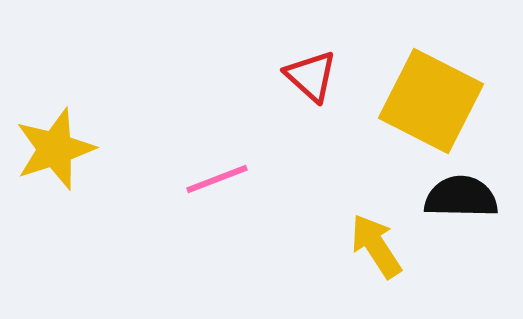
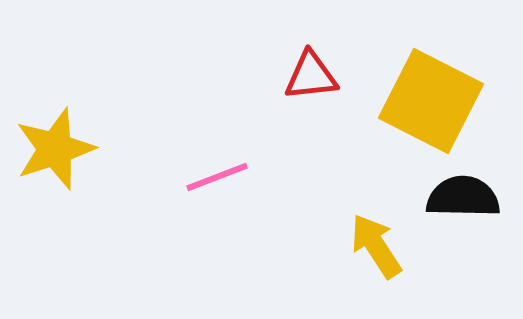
red triangle: rotated 48 degrees counterclockwise
pink line: moved 2 px up
black semicircle: moved 2 px right
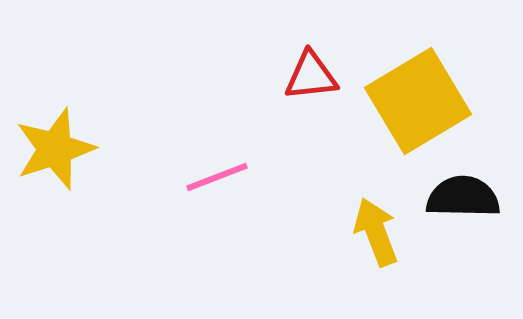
yellow square: moved 13 px left; rotated 32 degrees clockwise
yellow arrow: moved 14 px up; rotated 12 degrees clockwise
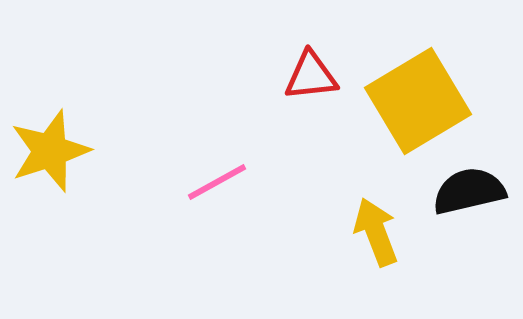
yellow star: moved 5 px left, 2 px down
pink line: moved 5 px down; rotated 8 degrees counterclockwise
black semicircle: moved 6 px right, 6 px up; rotated 14 degrees counterclockwise
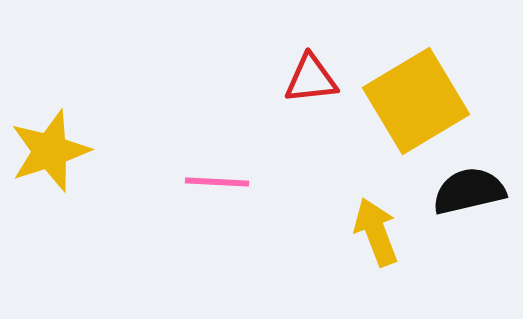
red triangle: moved 3 px down
yellow square: moved 2 px left
pink line: rotated 32 degrees clockwise
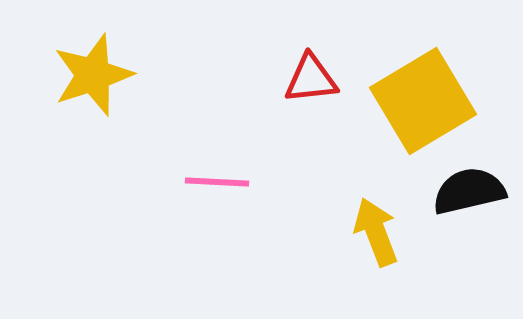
yellow square: moved 7 px right
yellow star: moved 43 px right, 76 px up
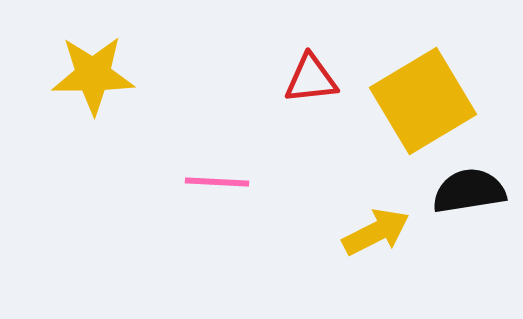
yellow star: rotated 18 degrees clockwise
black semicircle: rotated 4 degrees clockwise
yellow arrow: rotated 84 degrees clockwise
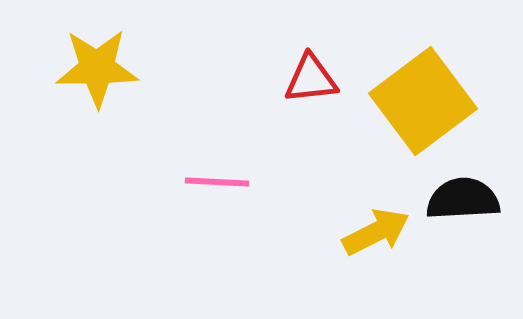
yellow star: moved 4 px right, 7 px up
yellow square: rotated 6 degrees counterclockwise
black semicircle: moved 6 px left, 8 px down; rotated 6 degrees clockwise
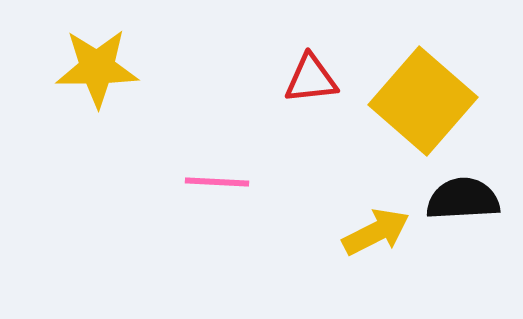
yellow square: rotated 12 degrees counterclockwise
